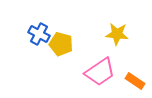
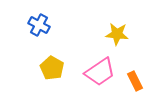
blue cross: moved 9 px up
yellow pentagon: moved 9 px left, 24 px down; rotated 15 degrees clockwise
orange rectangle: rotated 30 degrees clockwise
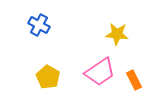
yellow pentagon: moved 4 px left, 9 px down
orange rectangle: moved 1 px left, 1 px up
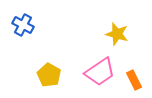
blue cross: moved 16 px left
yellow star: rotated 10 degrees clockwise
yellow pentagon: moved 1 px right, 2 px up
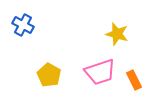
pink trapezoid: rotated 16 degrees clockwise
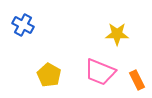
yellow star: rotated 15 degrees counterclockwise
pink trapezoid: rotated 40 degrees clockwise
orange rectangle: moved 3 px right
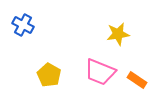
yellow star: moved 1 px right; rotated 10 degrees counterclockwise
orange rectangle: rotated 30 degrees counterclockwise
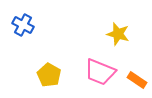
yellow star: rotated 25 degrees clockwise
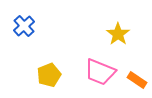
blue cross: moved 1 px right, 1 px down; rotated 20 degrees clockwise
yellow star: rotated 20 degrees clockwise
yellow pentagon: rotated 20 degrees clockwise
